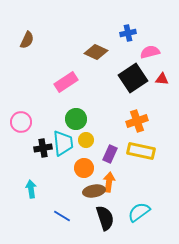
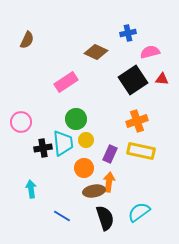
black square: moved 2 px down
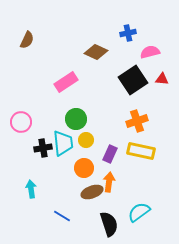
brown ellipse: moved 2 px left, 1 px down; rotated 10 degrees counterclockwise
black semicircle: moved 4 px right, 6 px down
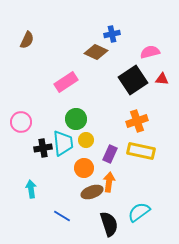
blue cross: moved 16 px left, 1 px down
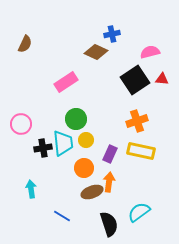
brown semicircle: moved 2 px left, 4 px down
black square: moved 2 px right
pink circle: moved 2 px down
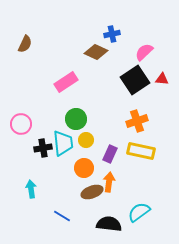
pink semicircle: moved 6 px left; rotated 30 degrees counterclockwise
black semicircle: rotated 65 degrees counterclockwise
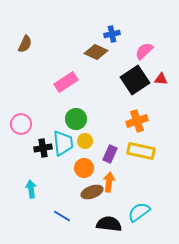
pink semicircle: moved 1 px up
red triangle: moved 1 px left
yellow circle: moved 1 px left, 1 px down
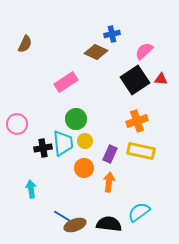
pink circle: moved 4 px left
brown ellipse: moved 17 px left, 33 px down
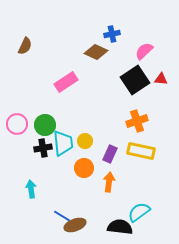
brown semicircle: moved 2 px down
green circle: moved 31 px left, 6 px down
black semicircle: moved 11 px right, 3 px down
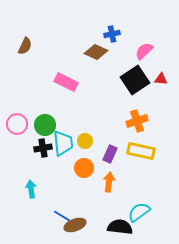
pink rectangle: rotated 60 degrees clockwise
